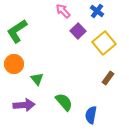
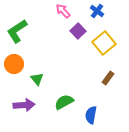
green semicircle: rotated 78 degrees counterclockwise
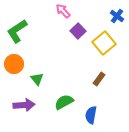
blue cross: moved 20 px right, 5 px down
brown rectangle: moved 9 px left, 1 px down
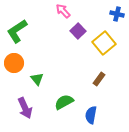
blue cross: moved 2 px up; rotated 24 degrees counterclockwise
orange circle: moved 1 px up
purple arrow: moved 1 px right, 3 px down; rotated 70 degrees clockwise
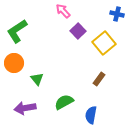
purple arrow: rotated 105 degrees clockwise
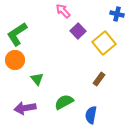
green L-shape: moved 3 px down
orange circle: moved 1 px right, 3 px up
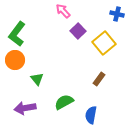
green L-shape: rotated 20 degrees counterclockwise
